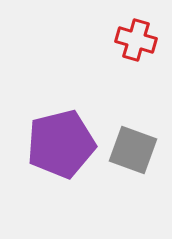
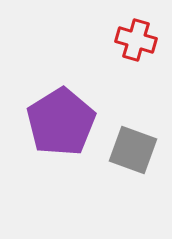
purple pentagon: moved 22 px up; rotated 18 degrees counterclockwise
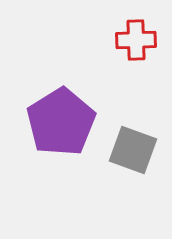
red cross: rotated 18 degrees counterclockwise
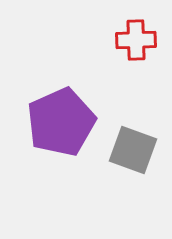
purple pentagon: rotated 8 degrees clockwise
